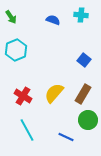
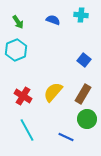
green arrow: moved 7 px right, 5 px down
yellow semicircle: moved 1 px left, 1 px up
green circle: moved 1 px left, 1 px up
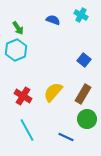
cyan cross: rotated 24 degrees clockwise
green arrow: moved 6 px down
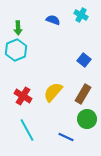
green arrow: rotated 32 degrees clockwise
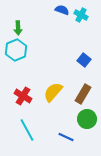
blue semicircle: moved 9 px right, 10 px up
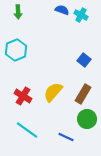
green arrow: moved 16 px up
cyan line: rotated 25 degrees counterclockwise
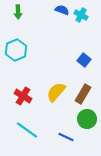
yellow semicircle: moved 3 px right
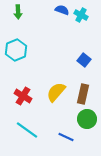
brown rectangle: rotated 18 degrees counterclockwise
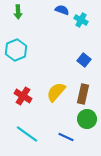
cyan cross: moved 5 px down
cyan line: moved 4 px down
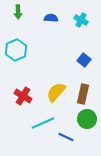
blue semicircle: moved 11 px left, 8 px down; rotated 16 degrees counterclockwise
cyan line: moved 16 px right, 11 px up; rotated 60 degrees counterclockwise
